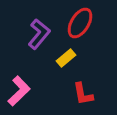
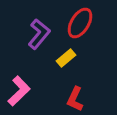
red L-shape: moved 8 px left, 5 px down; rotated 35 degrees clockwise
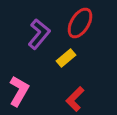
pink L-shape: rotated 16 degrees counterclockwise
red L-shape: rotated 20 degrees clockwise
